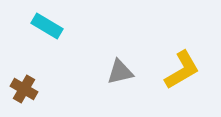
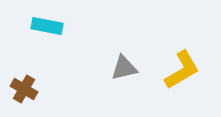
cyan rectangle: rotated 20 degrees counterclockwise
gray triangle: moved 4 px right, 4 px up
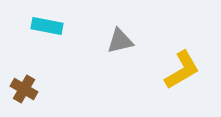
gray triangle: moved 4 px left, 27 px up
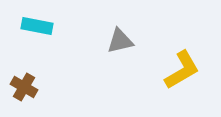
cyan rectangle: moved 10 px left
brown cross: moved 2 px up
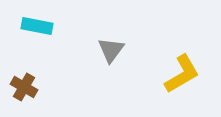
gray triangle: moved 9 px left, 9 px down; rotated 40 degrees counterclockwise
yellow L-shape: moved 4 px down
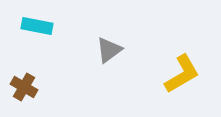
gray triangle: moved 2 px left; rotated 16 degrees clockwise
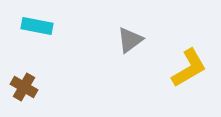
gray triangle: moved 21 px right, 10 px up
yellow L-shape: moved 7 px right, 6 px up
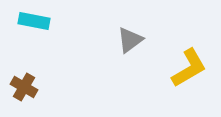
cyan rectangle: moved 3 px left, 5 px up
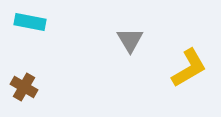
cyan rectangle: moved 4 px left, 1 px down
gray triangle: rotated 24 degrees counterclockwise
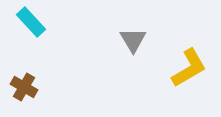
cyan rectangle: moved 1 px right; rotated 36 degrees clockwise
gray triangle: moved 3 px right
